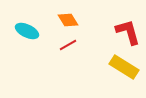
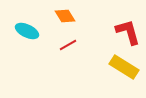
orange diamond: moved 3 px left, 4 px up
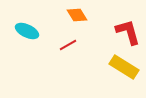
orange diamond: moved 12 px right, 1 px up
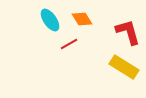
orange diamond: moved 5 px right, 4 px down
cyan ellipse: moved 23 px right, 11 px up; rotated 30 degrees clockwise
red line: moved 1 px right, 1 px up
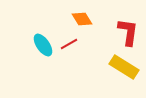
cyan ellipse: moved 7 px left, 25 px down
red L-shape: rotated 24 degrees clockwise
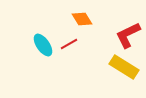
red L-shape: moved 3 px down; rotated 124 degrees counterclockwise
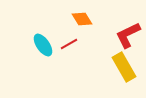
yellow rectangle: rotated 28 degrees clockwise
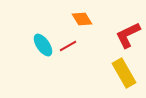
red line: moved 1 px left, 2 px down
yellow rectangle: moved 6 px down
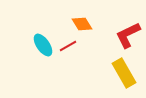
orange diamond: moved 5 px down
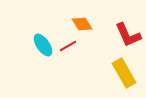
red L-shape: rotated 88 degrees counterclockwise
